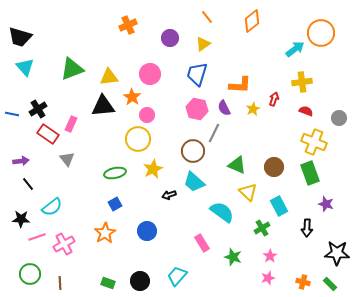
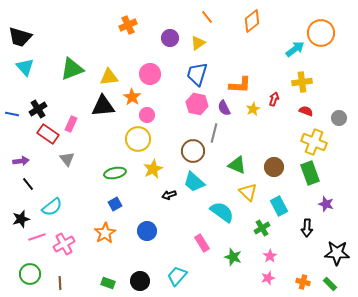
yellow triangle at (203, 44): moved 5 px left, 1 px up
pink hexagon at (197, 109): moved 5 px up
gray line at (214, 133): rotated 12 degrees counterclockwise
black star at (21, 219): rotated 18 degrees counterclockwise
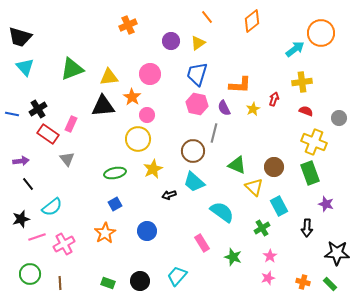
purple circle at (170, 38): moved 1 px right, 3 px down
yellow triangle at (248, 192): moved 6 px right, 5 px up
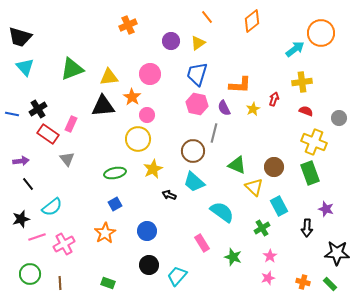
black arrow at (169, 195): rotated 40 degrees clockwise
purple star at (326, 204): moved 5 px down
black circle at (140, 281): moved 9 px right, 16 px up
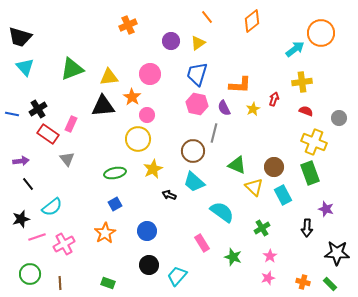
cyan rectangle at (279, 206): moved 4 px right, 11 px up
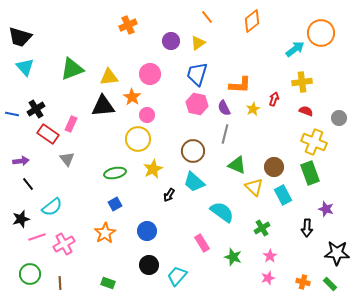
black cross at (38, 109): moved 2 px left
gray line at (214, 133): moved 11 px right, 1 px down
black arrow at (169, 195): rotated 80 degrees counterclockwise
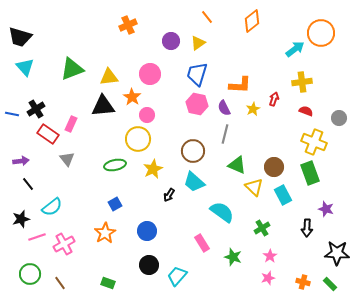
green ellipse at (115, 173): moved 8 px up
brown line at (60, 283): rotated 32 degrees counterclockwise
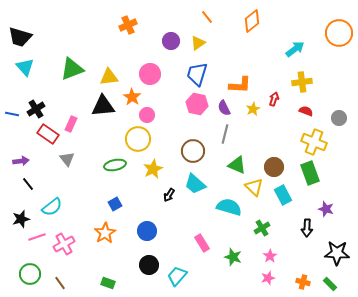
orange circle at (321, 33): moved 18 px right
cyan trapezoid at (194, 182): moved 1 px right, 2 px down
cyan semicircle at (222, 212): moved 7 px right, 5 px up; rotated 20 degrees counterclockwise
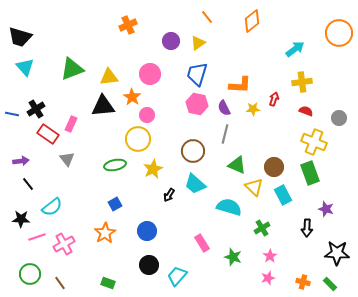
yellow star at (253, 109): rotated 24 degrees clockwise
black star at (21, 219): rotated 18 degrees clockwise
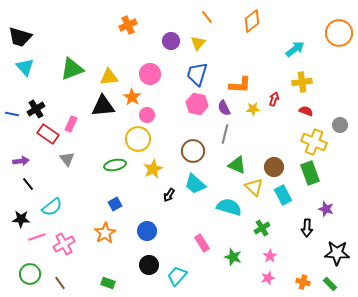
yellow triangle at (198, 43): rotated 14 degrees counterclockwise
gray circle at (339, 118): moved 1 px right, 7 px down
